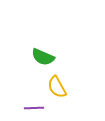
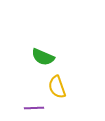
yellow semicircle: rotated 10 degrees clockwise
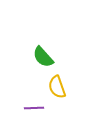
green semicircle: rotated 25 degrees clockwise
